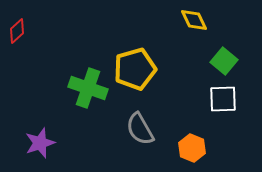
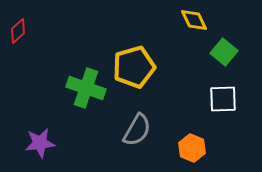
red diamond: moved 1 px right
green square: moved 9 px up
yellow pentagon: moved 1 px left, 2 px up
green cross: moved 2 px left
gray semicircle: moved 3 px left, 1 px down; rotated 120 degrees counterclockwise
purple star: rotated 12 degrees clockwise
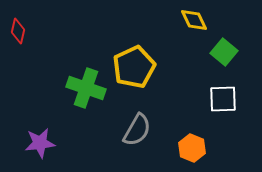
red diamond: rotated 35 degrees counterclockwise
yellow pentagon: rotated 9 degrees counterclockwise
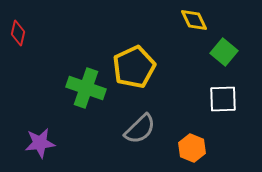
red diamond: moved 2 px down
gray semicircle: moved 3 px right, 1 px up; rotated 16 degrees clockwise
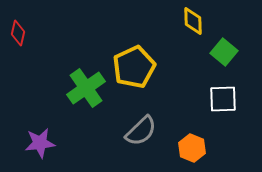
yellow diamond: moved 1 px left, 1 px down; rotated 24 degrees clockwise
green cross: rotated 36 degrees clockwise
gray semicircle: moved 1 px right, 2 px down
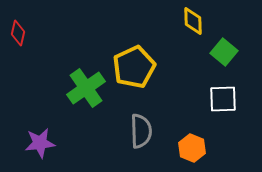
gray semicircle: rotated 48 degrees counterclockwise
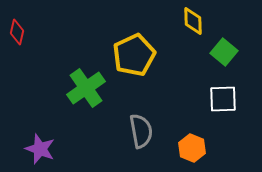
red diamond: moved 1 px left, 1 px up
yellow pentagon: moved 12 px up
gray semicircle: rotated 8 degrees counterclockwise
purple star: moved 6 px down; rotated 28 degrees clockwise
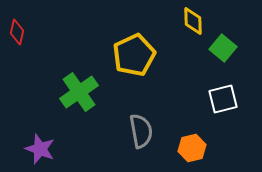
green square: moved 1 px left, 4 px up
green cross: moved 7 px left, 4 px down
white square: rotated 12 degrees counterclockwise
orange hexagon: rotated 24 degrees clockwise
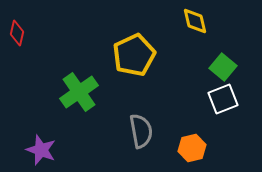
yellow diamond: moved 2 px right; rotated 12 degrees counterclockwise
red diamond: moved 1 px down
green square: moved 19 px down
white square: rotated 8 degrees counterclockwise
purple star: moved 1 px right, 1 px down
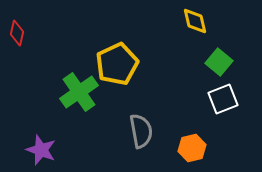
yellow pentagon: moved 17 px left, 9 px down
green square: moved 4 px left, 5 px up
